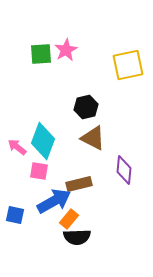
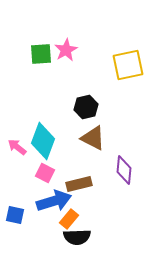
pink square: moved 6 px right, 2 px down; rotated 18 degrees clockwise
blue arrow: rotated 12 degrees clockwise
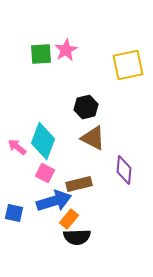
blue square: moved 1 px left, 2 px up
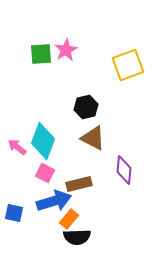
yellow square: rotated 8 degrees counterclockwise
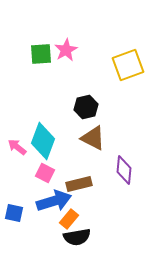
black semicircle: rotated 8 degrees counterclockwise
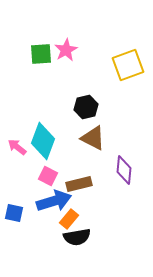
pink square: moved 3 px right, 3 px down
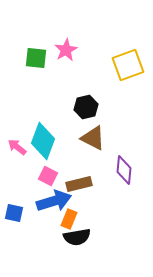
green square: moved 5 px left, 4 px down; rotated 10 degrees clockwise
orange rectangle: rotated 18 degrees counterclockwise
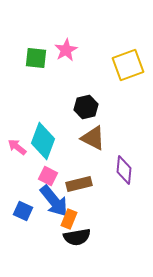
blue arrow: rotated 68 degrees clockwise
blue square: moved 9 px right, 2 px up; rotated 12 degrees clockwise
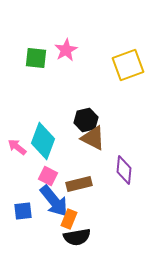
black hexagon: moved 13 px down
blue square: rotated 30 degrees counterclockwise
